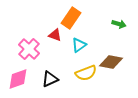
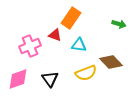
cyan triangle: rotated 42 degrees clockwise
pink cross: moved 1 px right, 3 px up; rotated 25 degrees clockwise
brown diamond: rotated 35 degrees clockwise
black triangle: rotated 42 degrees counterclockwise
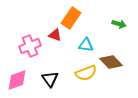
cyan triangle: moved 7 px right
pink diamond: moved 1 px left, 1 px down
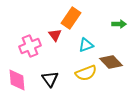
green arrow: rotated 16 degrees counterclockwise
red triangle: rotated 32 degrees clockwise
cyan triangle: rotated 28 degrees counterclockwise
pink diamond: rotated 75 degrees counterclockwise
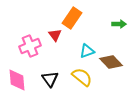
orange rectangle: moved 1 px right
cyan triangle: moved 1 px right, 6 px down
yellow semicircle: moved 4 px left, 4 px down; rotated 120 degrees counterclockwise
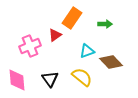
green arrow: moved 14 px left
red triangle: rotated 32 degrees clockwise
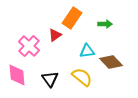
pink cross: moved 1 px left; rotated 25 degrees counterclockwise
cyan triangle: rotated 14 degrees clockwise
pink diamond: moved 5 px up
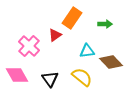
pink diamond: rotated 25 degrees counterclockwise
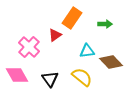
pink cross: moved 1 px down
